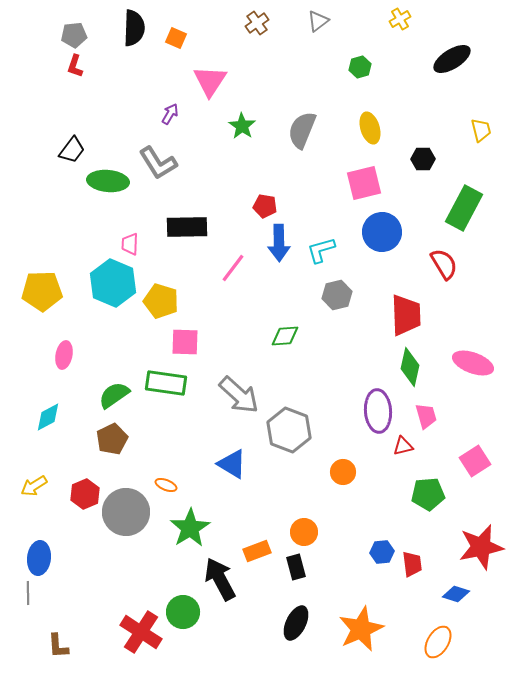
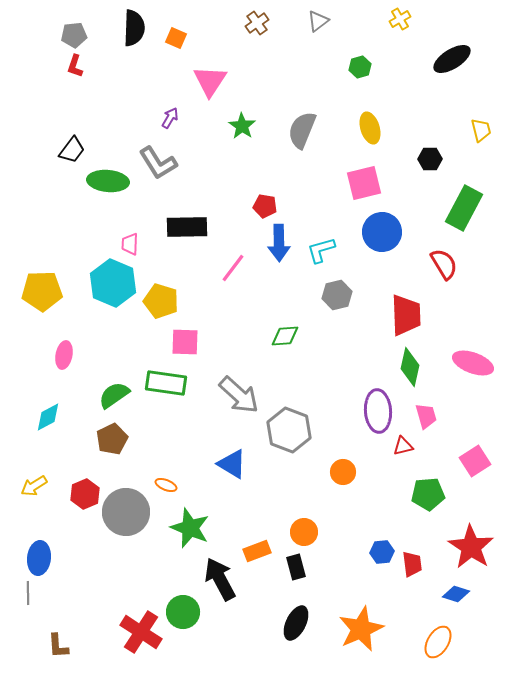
purple arrow at (170, 114): moved 4 px down
black hexagon at (423, 159): moved 7 px right
green star at (190, 528): rotated 18 degrees counterclockwise
red star at (481, 547): moved 10 px left; rotated 27 degrees counterclockwise
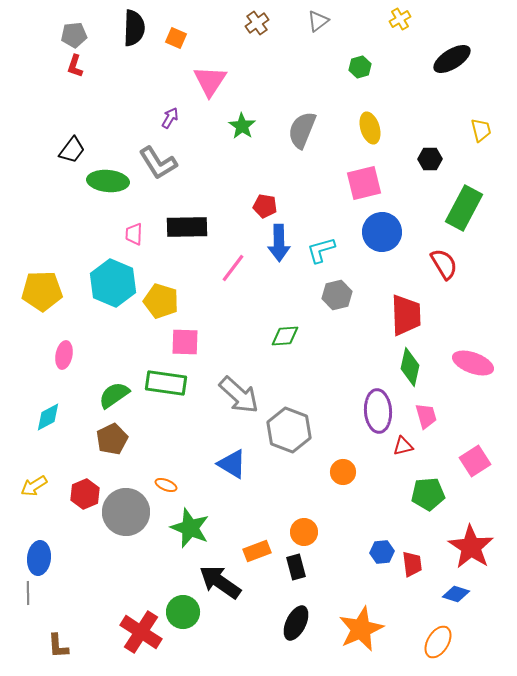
pink trapezoid at (130, 244): moved 4 px right, 10 px up
black arrow at (220, 579): moved 3 px down; rotated 27 degrees counterclockwise
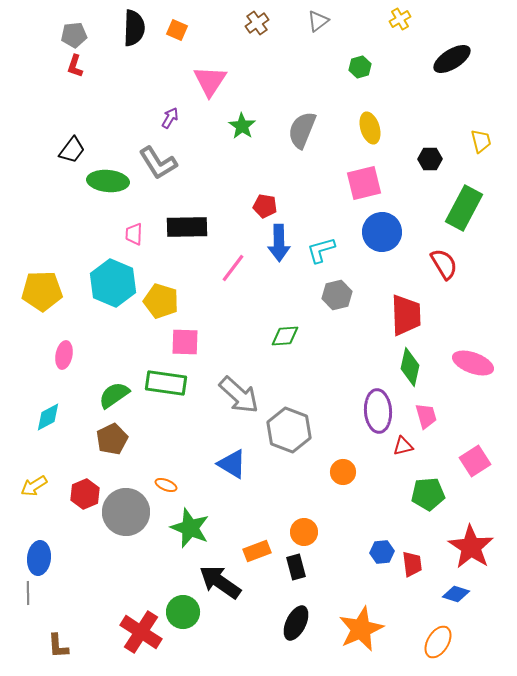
orange square at (176, 38): moved 1 px right, 8 px up
yellow trapezoid at (481, 130): moved 11 px down
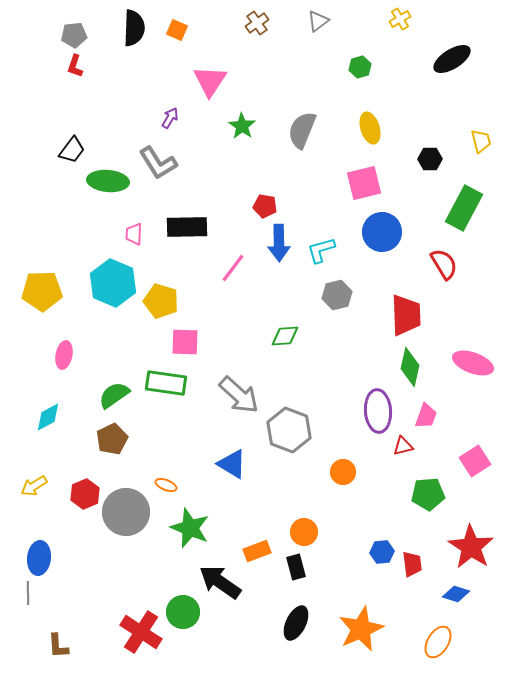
pink trapezoid at (426, 416): rotated 36 degrees clockwise
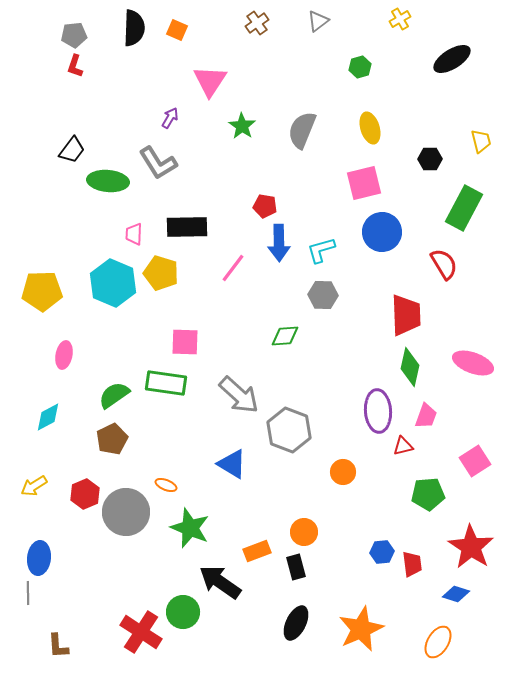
gray hexagon at (337, 295): moved 14 px left; rotated 16 degrees clockwise
yellow pentagon at (161, 301): moved 28 px up
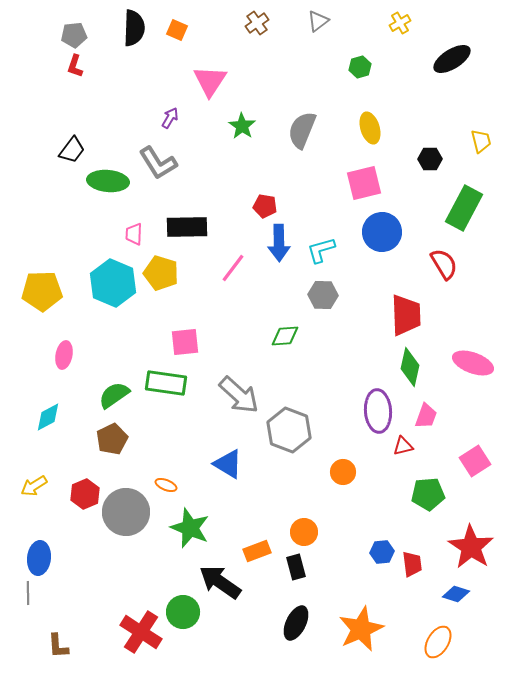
yellow cross at (400, 19): moved 4 px down
pink square at (185, 342): rotated 8 degrees counterclockwise
blue triangle at (232, 464): moved 4 px left
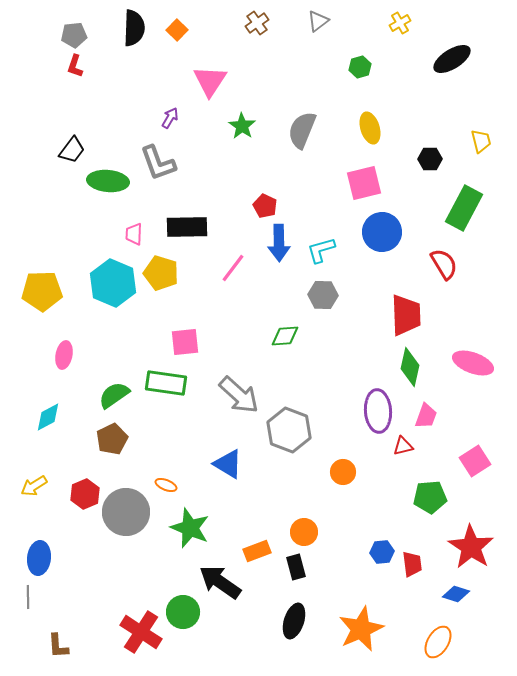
orange square at (177, 30): rotated 20 degrees clockwise
gray L-shape at (158, 163): rotated 12 degrees clockwise
red pentagon at (265, 206): rotated 15 degrees clockwise
green pentagon at (428, 494): moved 2 px right, 3 px down
gray line at (28, 593): moved 4 px down
black ellipse at (296, 623): moved 2 px left, 2 px up; rotated 8 degrees counterclockwise
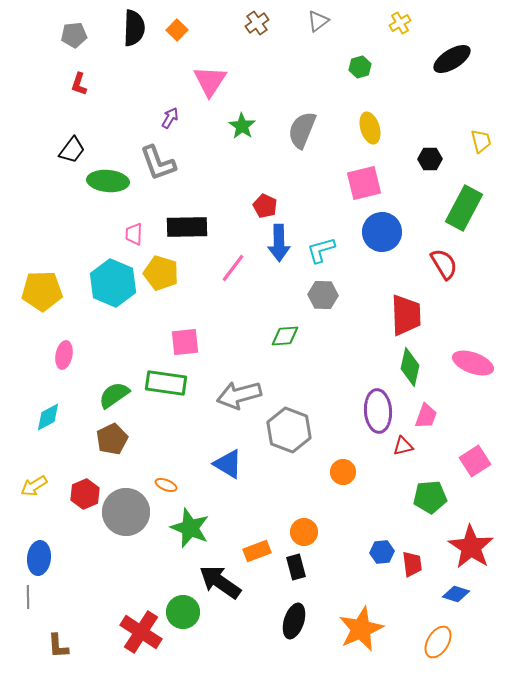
red L-shape at (75, 66): moved 4 px right, 18 px down
gray arrow at (239, 395): rotated 123 degrees clockwise
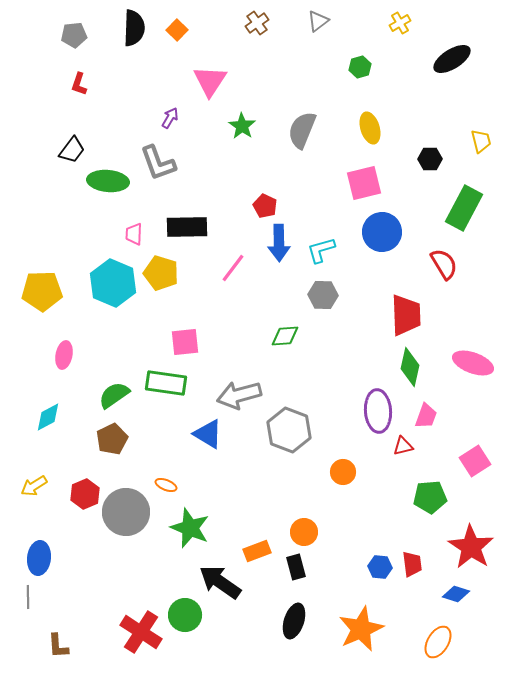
blue triangle at (228, 464): moved 20 px left, 30 px up
blue hexagon at (382, 552): moved 2 px left, 15 px down; rotated 10 degrees clockwise
green circle at (183, 612): moved 2 px right, 3 px down
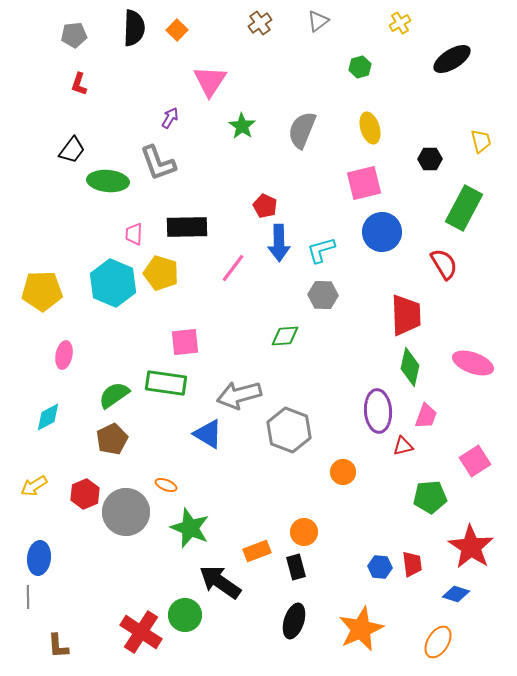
brown cross at (257, 23): moved 3 px right
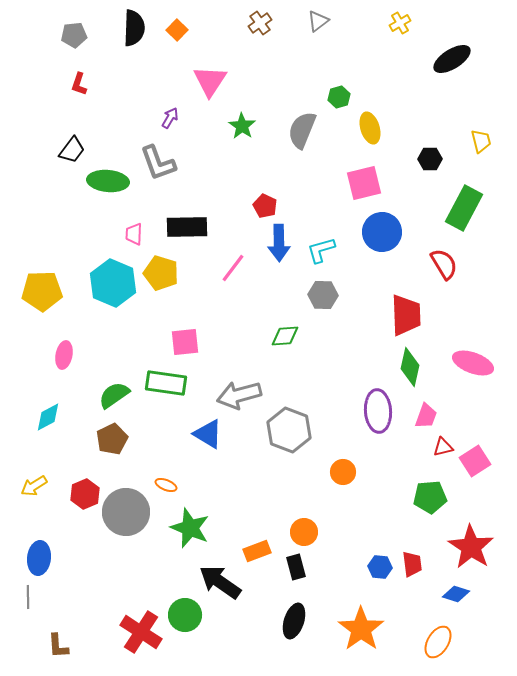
green hexagon at (360, 67): moved 21 px left, 30 px down
red triangle at (403, 446): moved 40 px right, 1 px down
orange star at (361, 629): rotated 12 degrees counterclockwise
